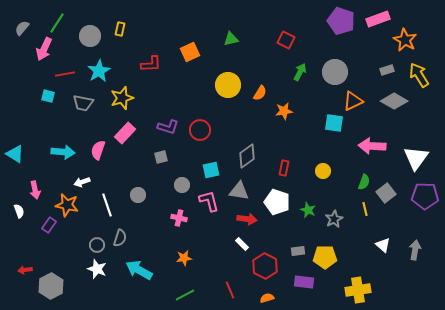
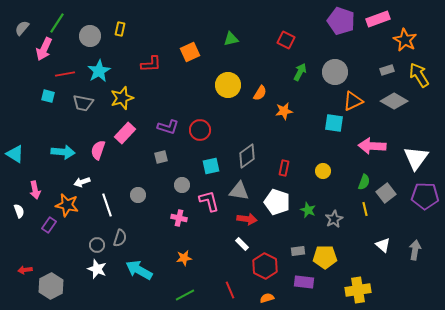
cyan square at (211, 170): moved 4 px up
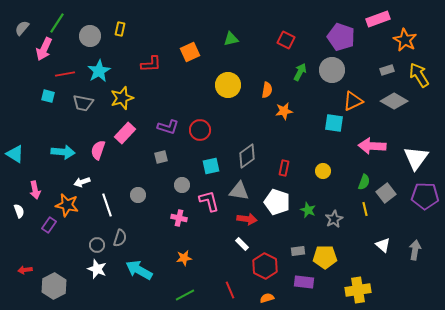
purple pentagon at (341, 21): moved 16 px down
gray circle at (335, 72): moved 3 px left, 2 px up
orange semicircle at (260, 93): moved 7 px right, 3 px up; rotated 21 degrees counterclockwise
gray hexagon at (51, 286): moved 3 px right
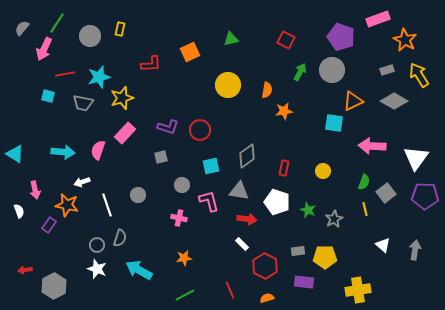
cyan star at (99, 71): moved 6 px down; rotated 15 degrees clockwise
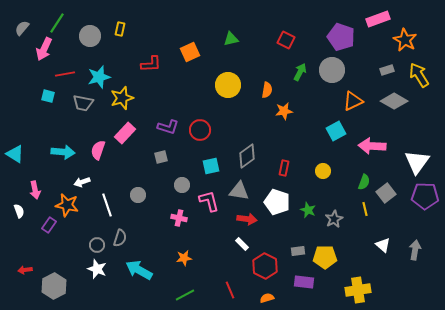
cyan square at (334, 123): moved 2 px right, 8 px down; rotated 36 degrees counterclockwise
white triangle at (416, 158): moved 1 px right, 4 px down
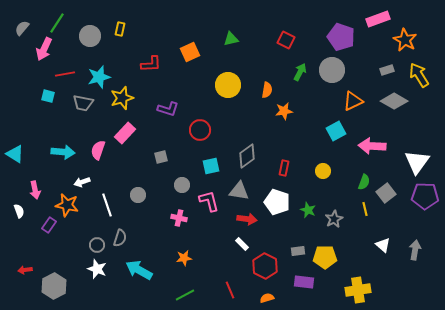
purple L-shape at (168, 127): moved 18 px up
